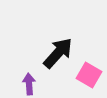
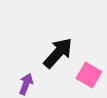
purple arrow: moved 3 px left; rotated 25 degrees clockwise
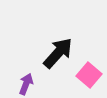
pink square: rotated 10 degrees clockwise
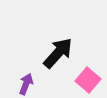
pink square: moved 1 px left, 5 px down
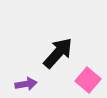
purple arrow: rotated 60 degrees clockwise
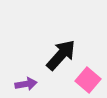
black arrow: moved 3 px right, 2 px down
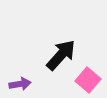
purple arrow: moved 6 px left
